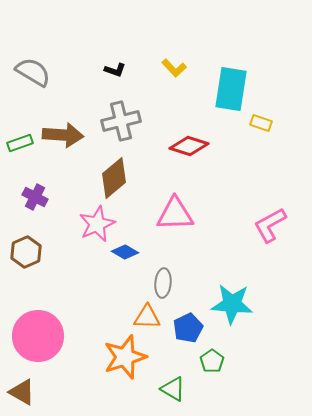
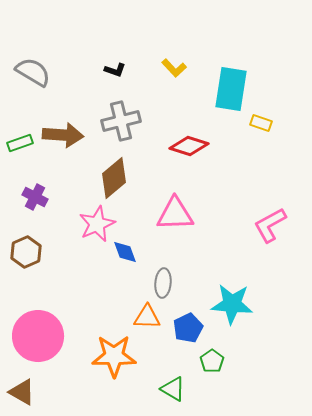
blue diamond: rotated 40 degrees clockwise
orange star: moved 11 px left, 1 px up; rotated 18 degrees clockwise
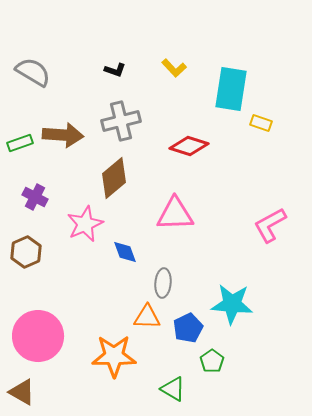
pink star: moved 12 px left
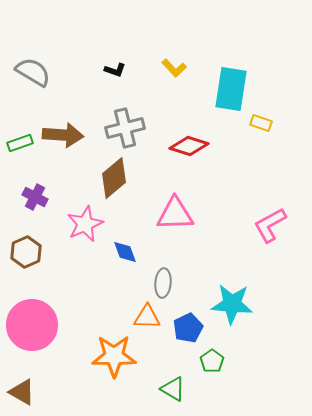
gray cross: moved 4 px right, 7 px down
pink circle: moved 6 px left, 11 px up
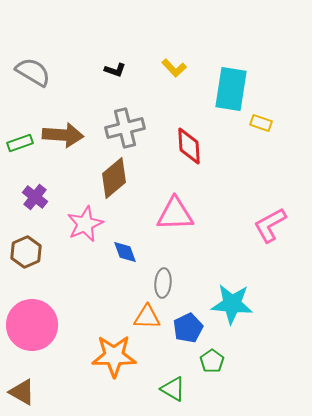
red diamond: rotated 69 degrees clockwise
purple cross: rotated 10 degrees clockwise
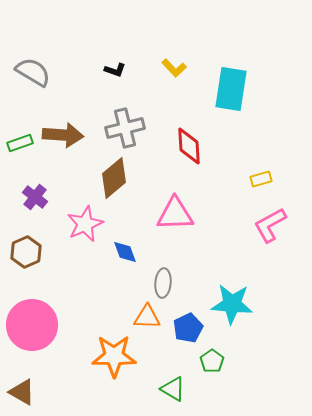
yellow rectangle: moved 56 px down; rotated 35 degrees counterclockwise
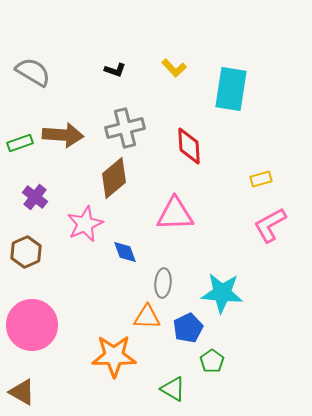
cyan star: moved 10 px left, 11 px up
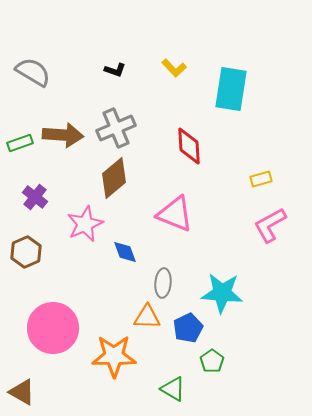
gray cross: moved 9 px left; rotated 9 degrees counterclockwise
pink triangle: rotated 24 degrees clockwise
pink circle: moved 21 px right, 3 px down
